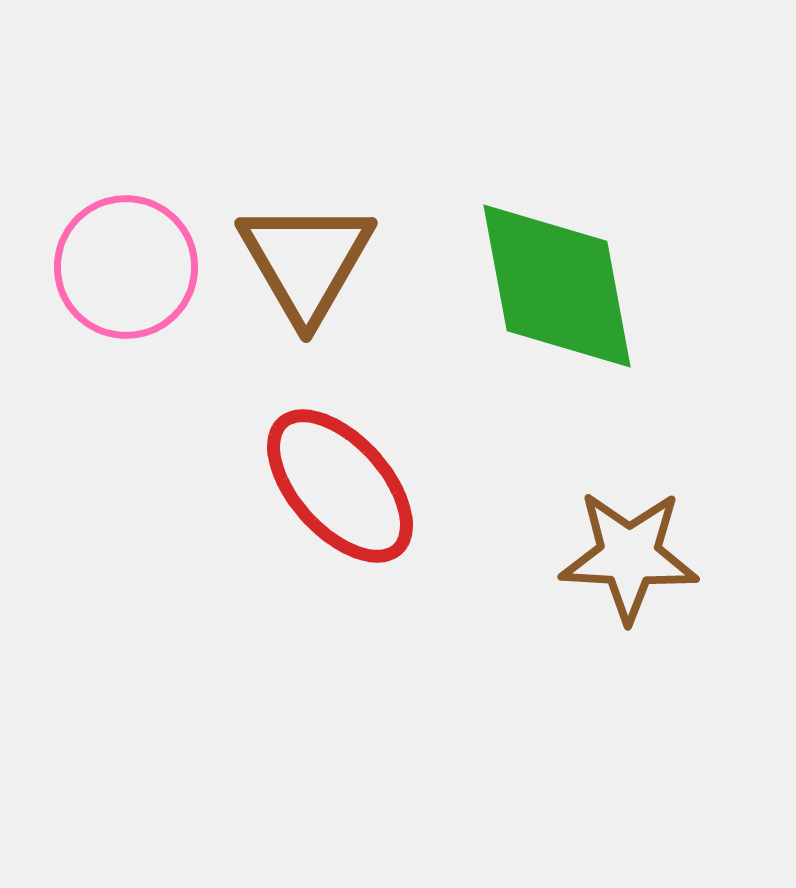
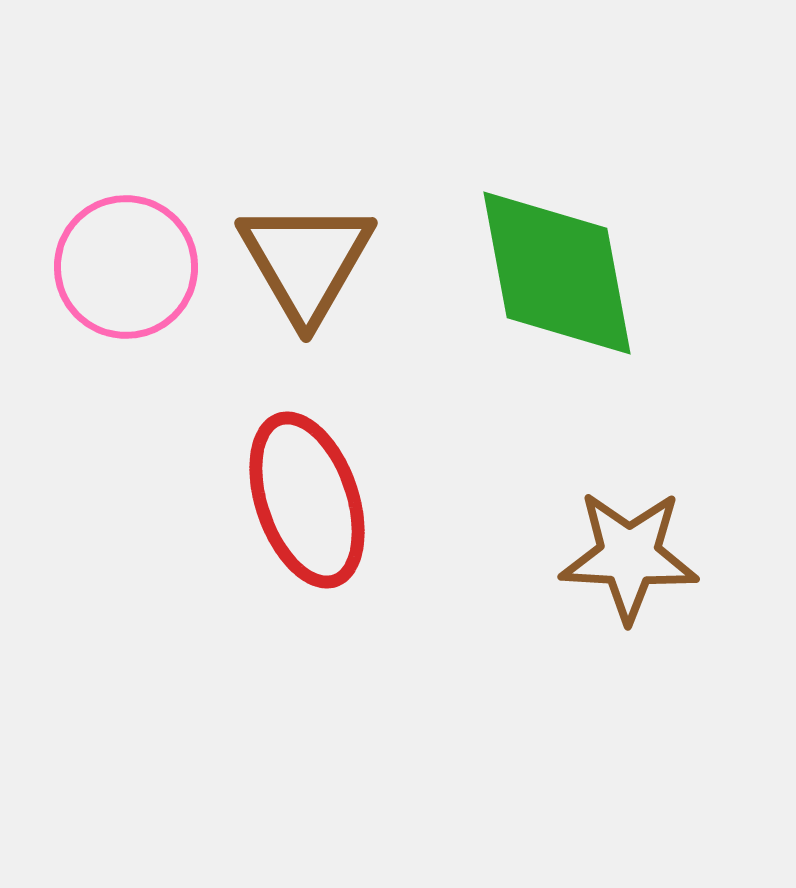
green diamond: moved 13 px up
red ellipse: moved 33 px left, 14 px down; rotated 23 degrees clockwise
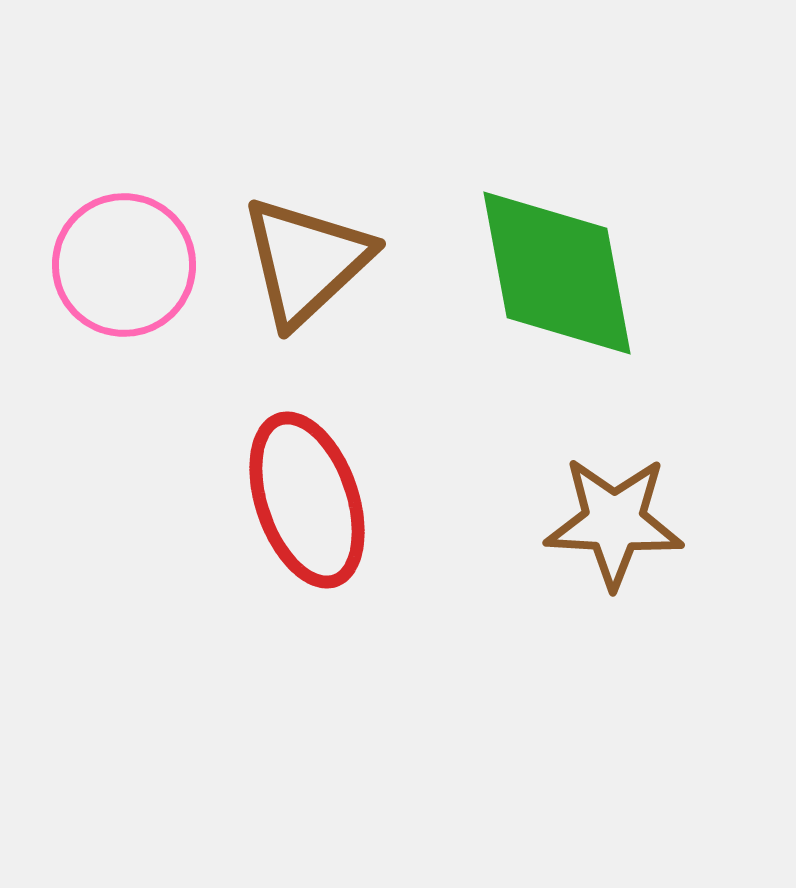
brown triangle: rotated 17 degrees clockwise
pink circle: moved 2 px left, 2 px up
brown star: moved 15 px left, 34 px up
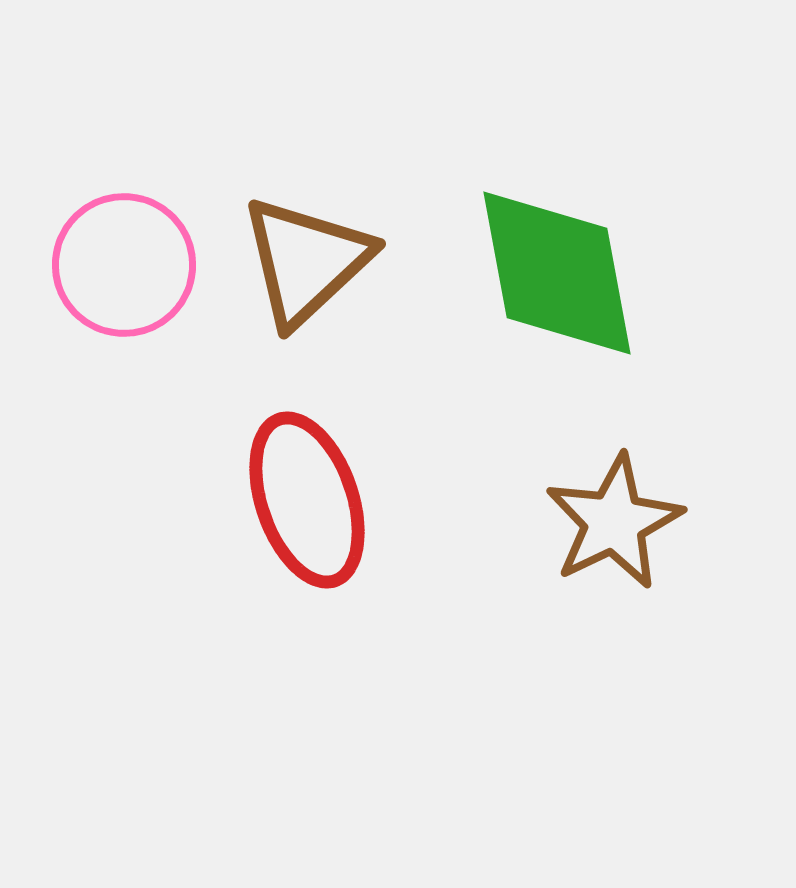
brown star: rotated 29 degrees counterclockwise
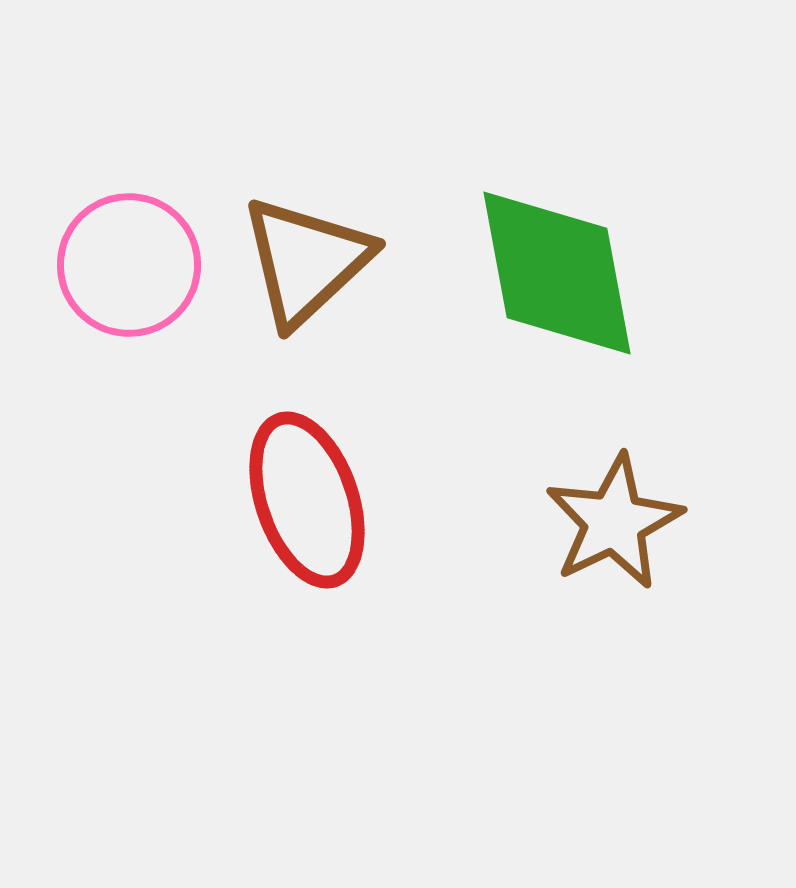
pink circle: moved 5 px right
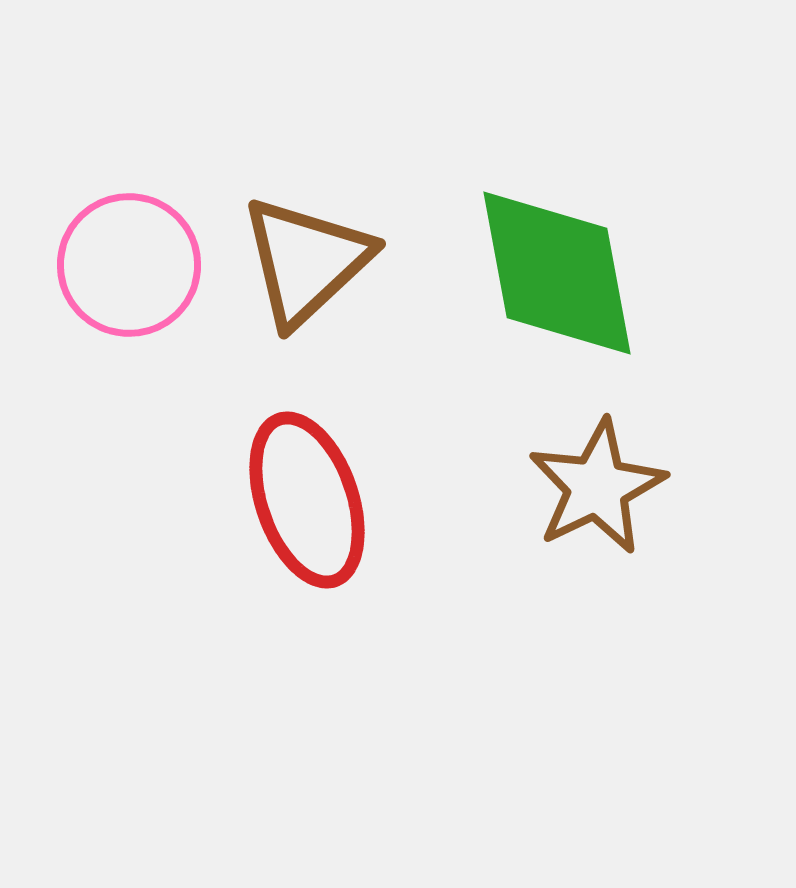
brown star: moved 17 px left, 35 px up
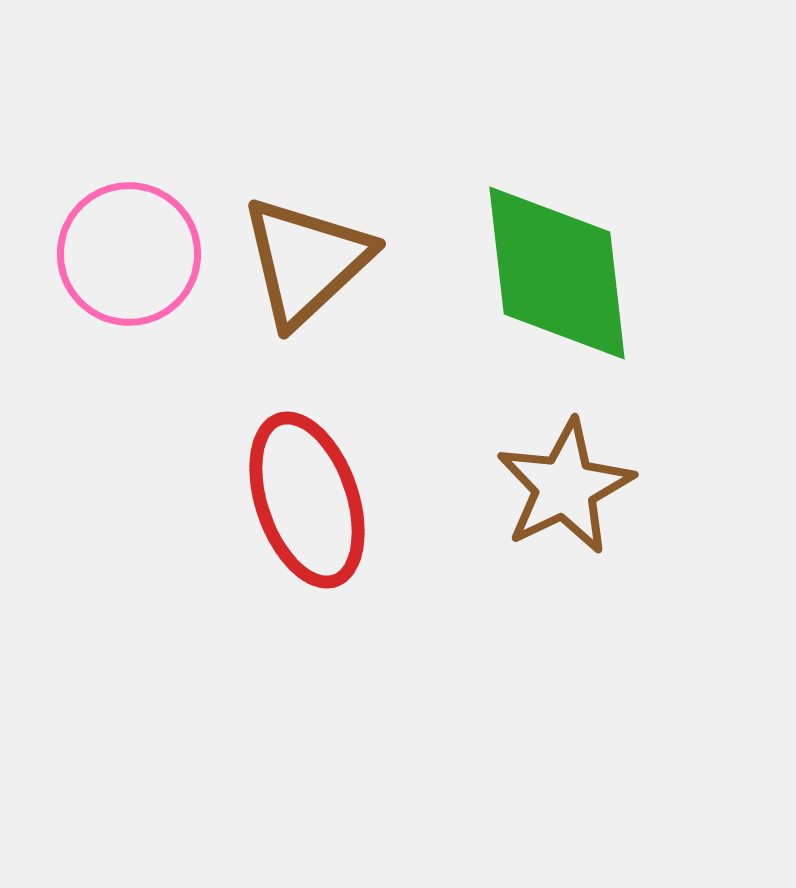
pink circle: moved 11 px up
green diamond: rotated 4 degrees clockwise
brown star: moved 32 px left
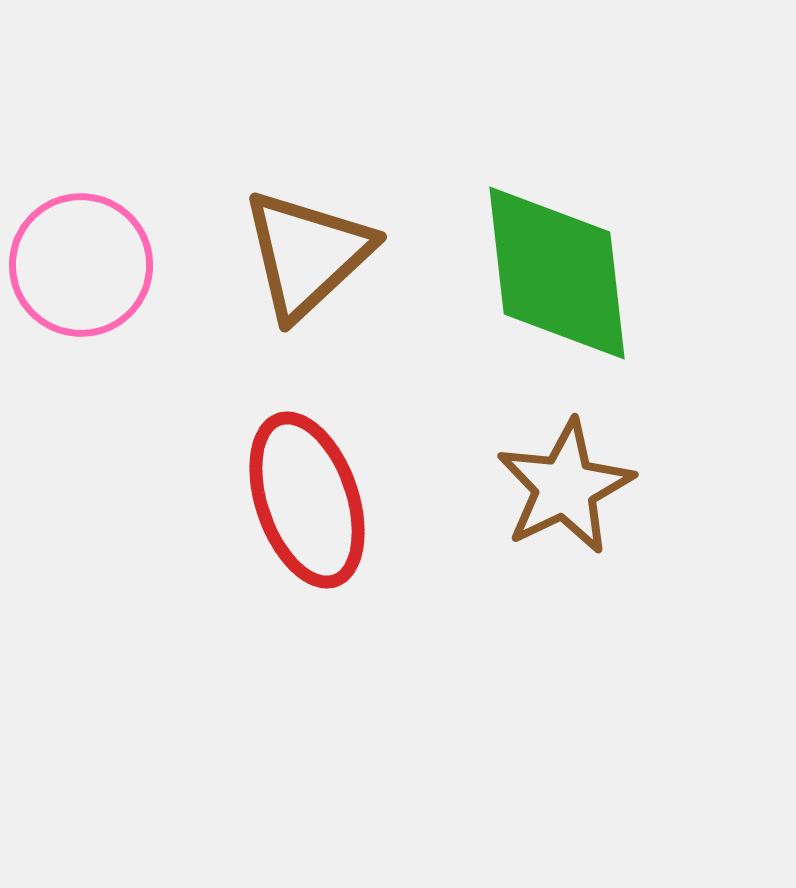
pink circle: moved 48 px left, 11 px down
brown triangle: moved 1 px right, 7 px up
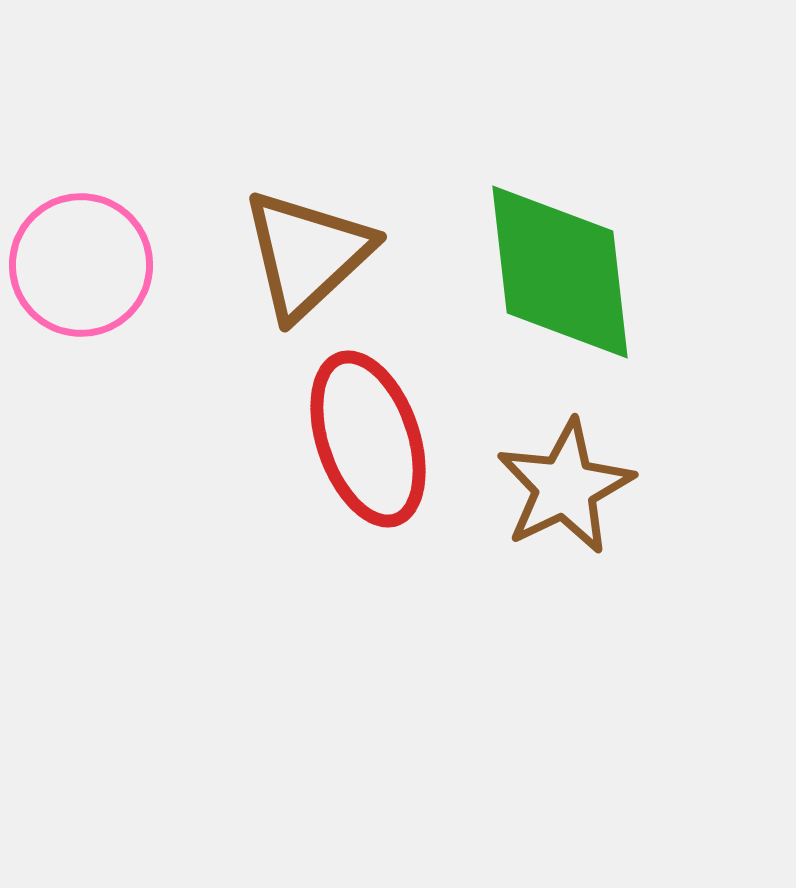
green diamond: moved 3 px right, 1 px up
red ellipse: moved 61 px right, 61 px up
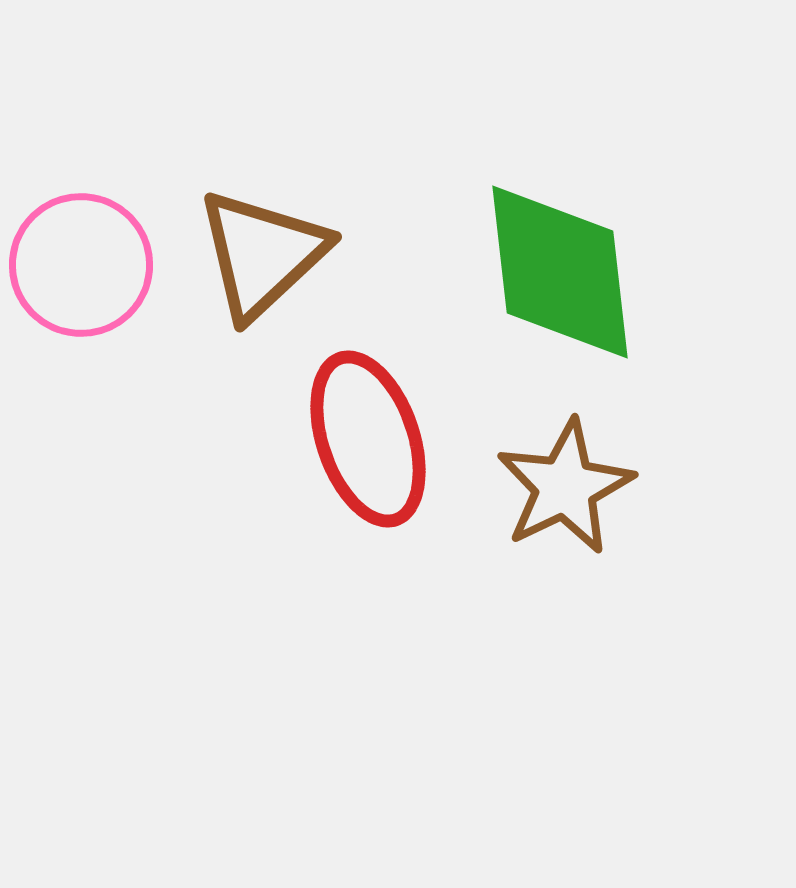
brown triangle: moved 45 px left
